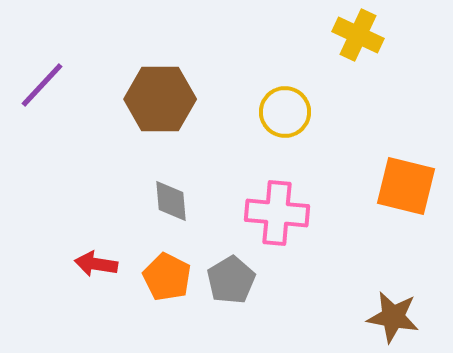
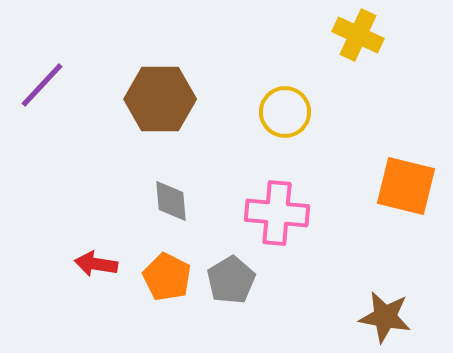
brown star: moved 8 px left
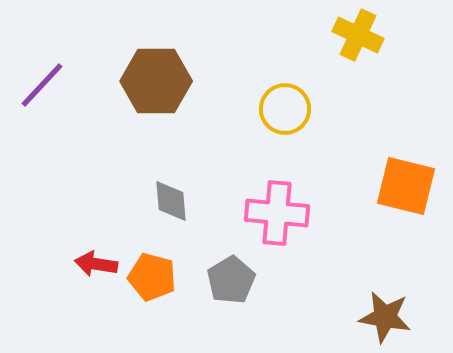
brown hexagon: moved 4 px left, 18 px up
yellow circle: moved 3 px up
orange pentagon: moved 15 px left; rotated 12 degrees counterclockwise
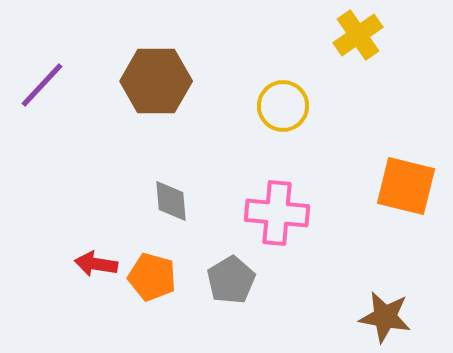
yellow cross: rotated 30 degrees clockwise
yellow circle: moved 2 px left, 3 px up
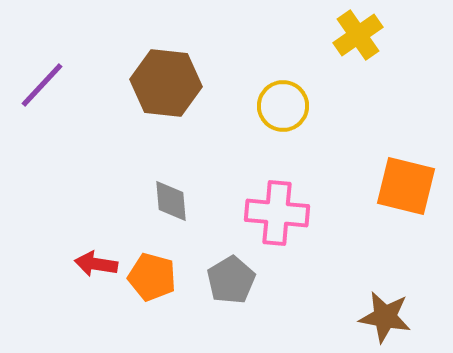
brown hexagon: moved 10 px right, 2 px down; rotated 6 degrees clockwise
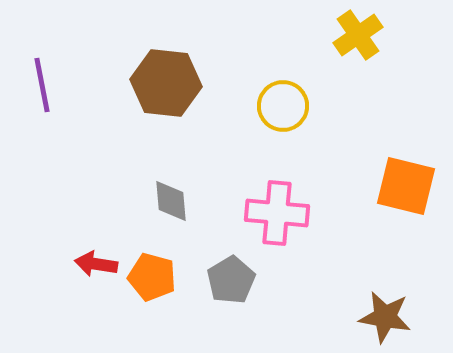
purple line: rotated 54 degrees counterclockwise
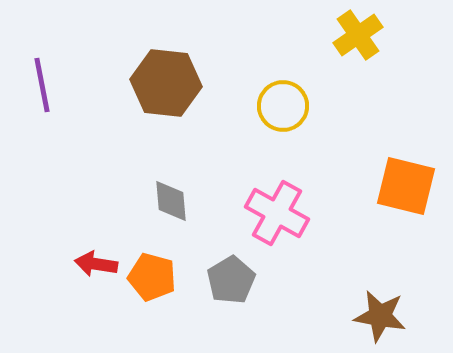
pink cross: rotated 24 degrees clockwise
brown star: moved 5 px left, 1 px up
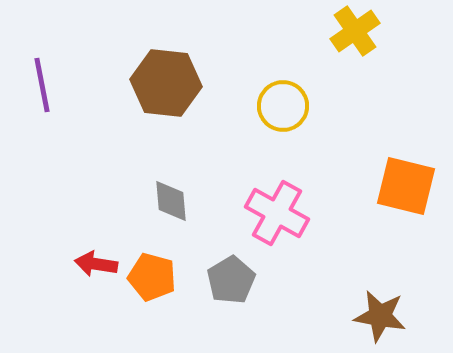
yellow cross: moved 3 px left, 4 px up
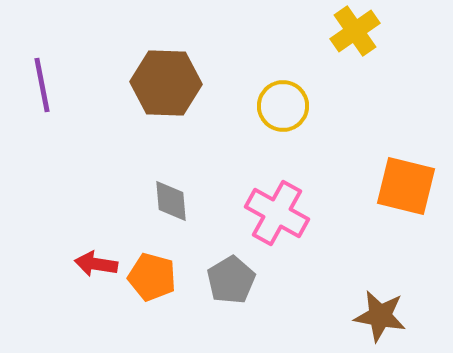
brown hexagon: rotated 4 degrees counterclockwise
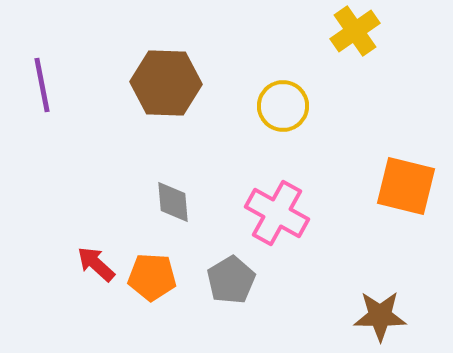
gray diamond: moved 2 px right, 1 px down
red arrow: rotated 33 degrees clockwise
orange pentagon: rotated 12 degrees counterclockwise
brown star: rotated 10 degrees counterclockwise
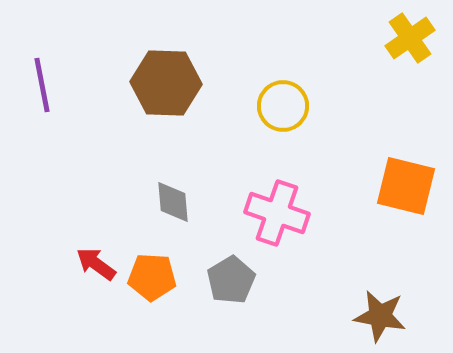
yellow cross: moved 55 px right, 7 px down
pink cross: rotated 10 degrees counterclockwise
red arrow: rotated 6 degrees counterclockwise
brown star: rotated 10 degrees clockwise
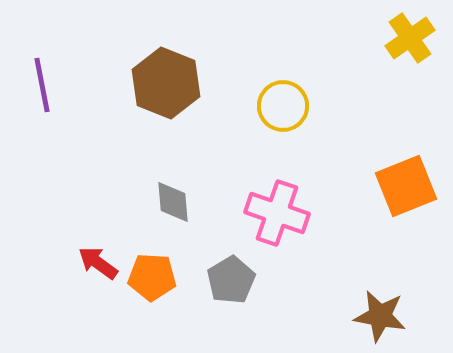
brown hexagon: rotated 20 degrees clockwise
orange square: rotated 36 degrees counterclockwise
red arrow: moved 2 px right, 1 px up
